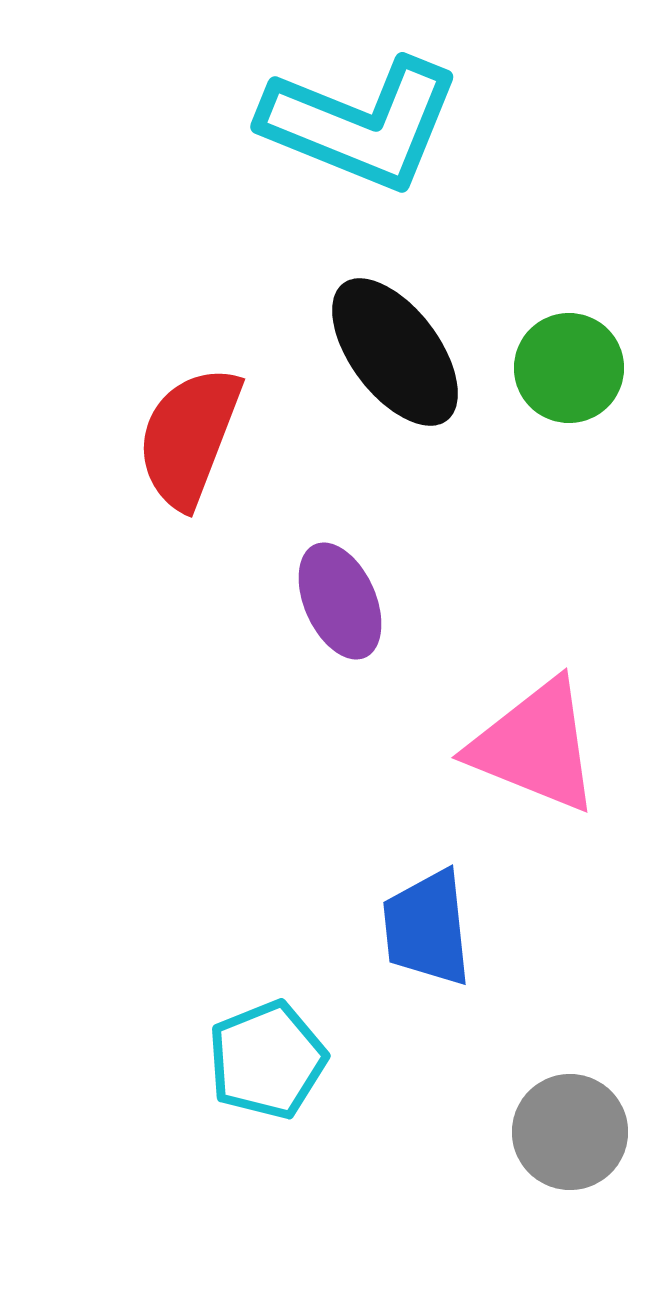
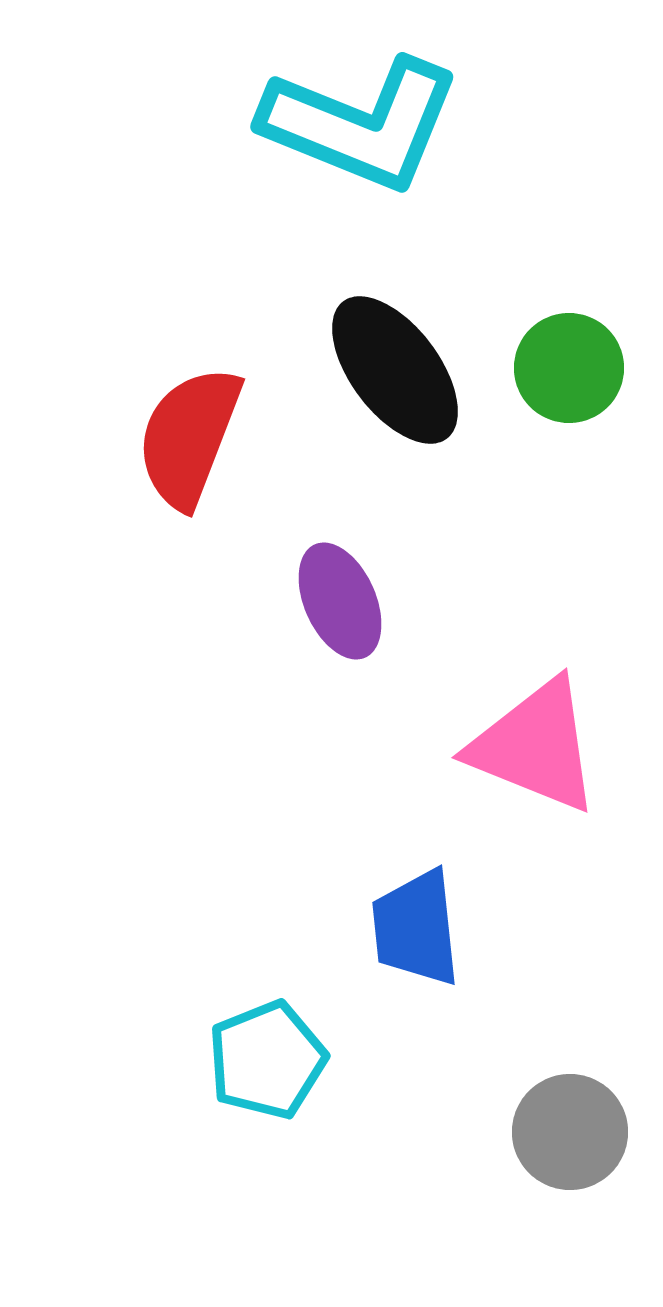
black ellipse: moved 18 px down
blue trapezoid: moved 11 px left
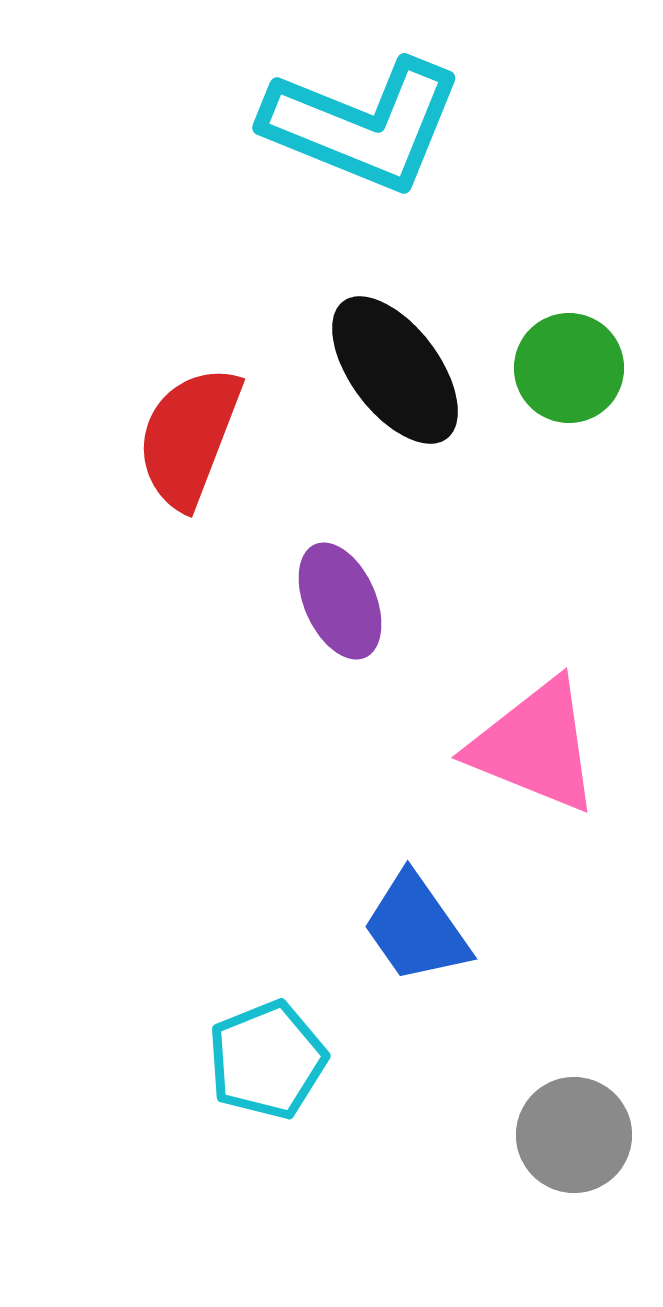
cyan L-shape: moved 2 px right, 1 px down
blue trapezoid: rotated 29 degrees counterclockwise
gray circle: moved 4 px right, 3 px down
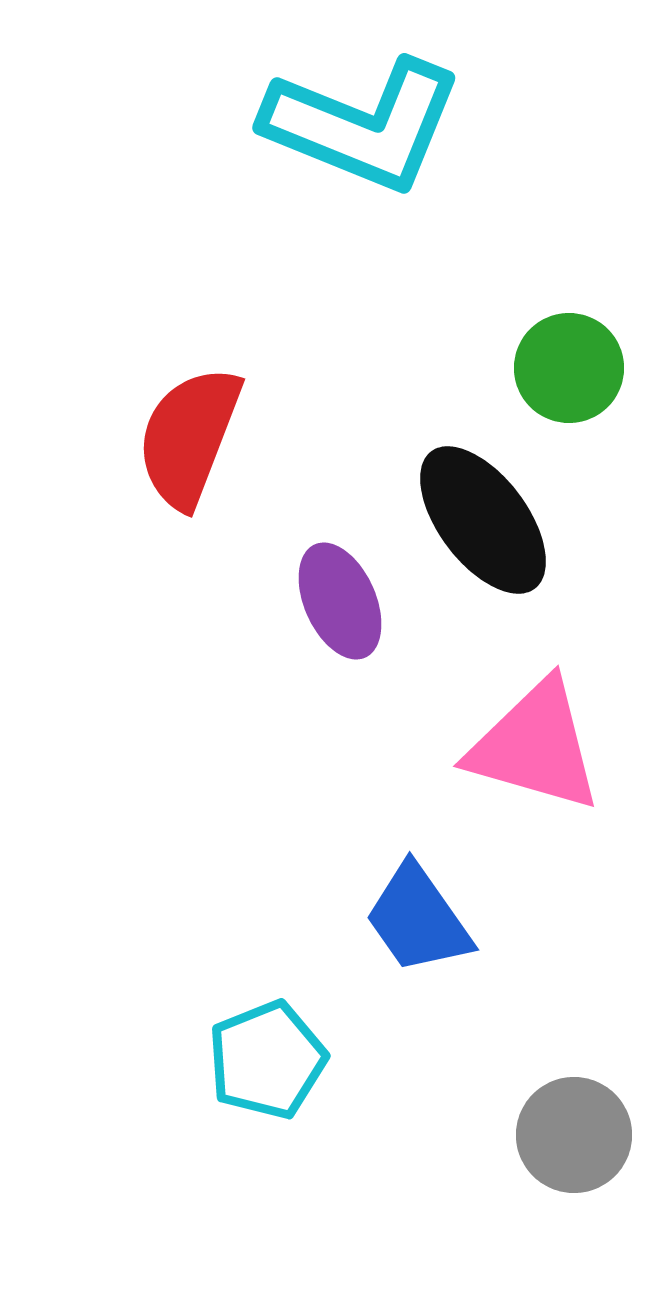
black ellipse: moved 88 px right, 150 px down
pink triangle: rotated 6 degrees counterclockwise
blue trapezoid: moved 2 px right, 9 px up
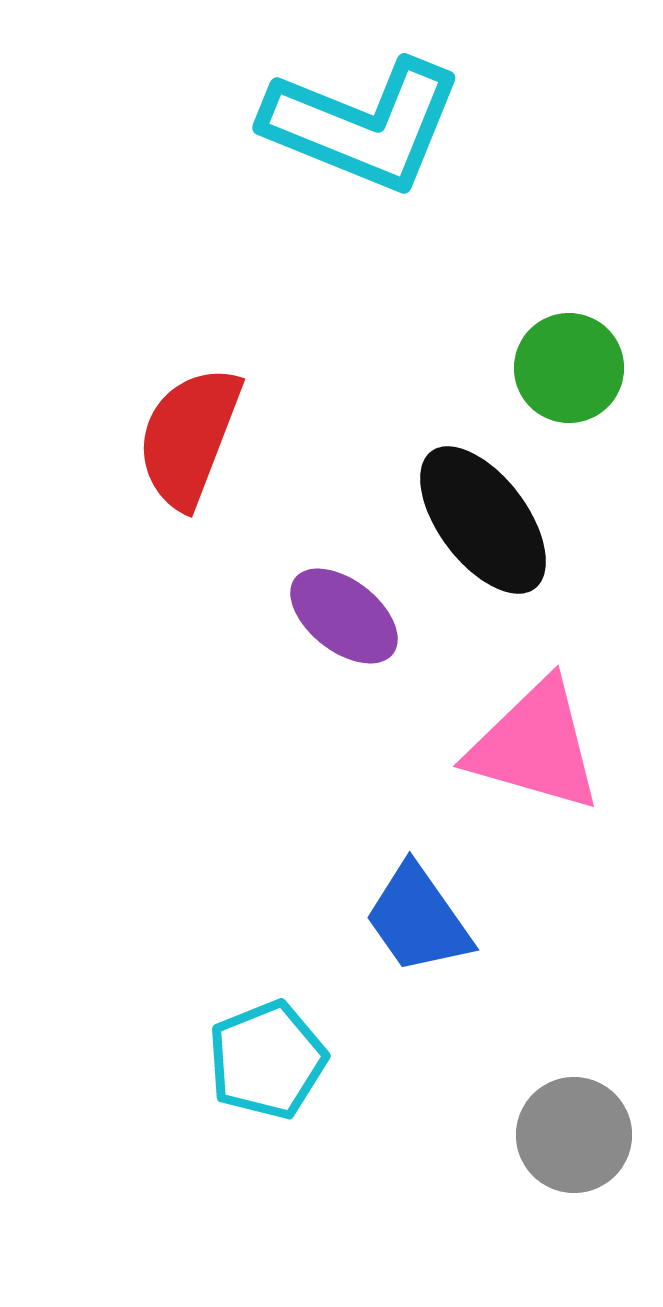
purple ellipse: moved 4 px right, 15 px down; rotated 28 degrees counterclockwise
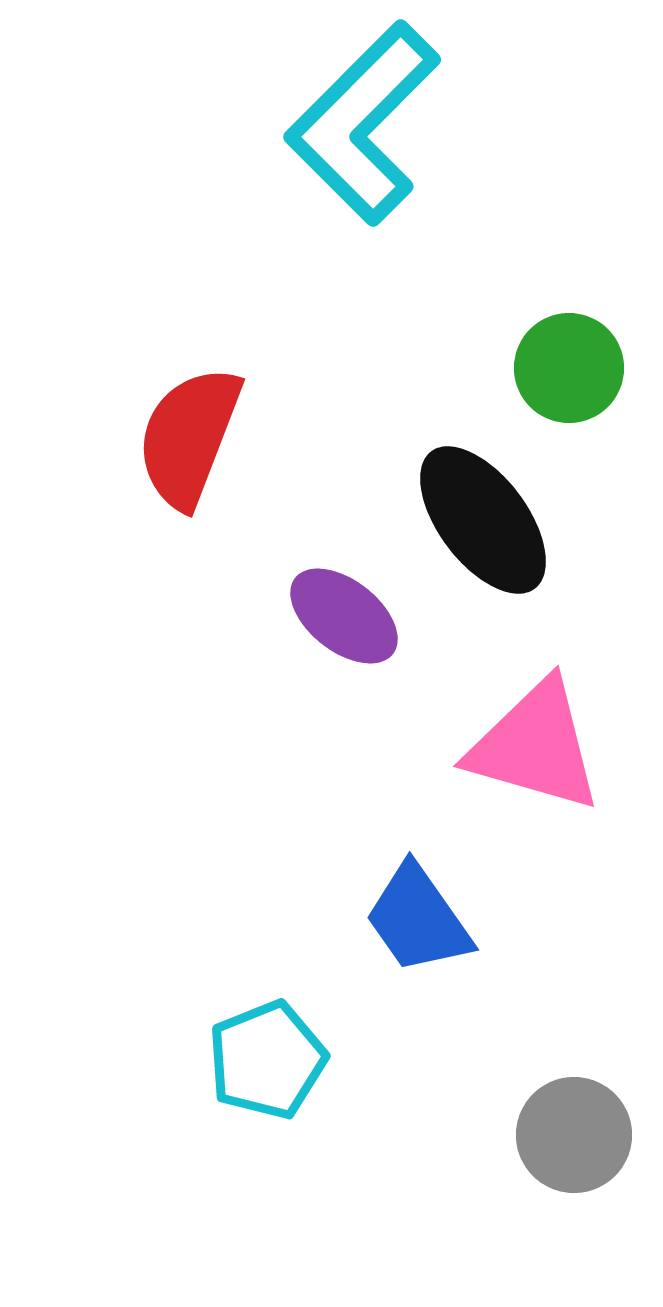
cyan L-shape: moved 2 px up; rotated 113 degrees clockwise
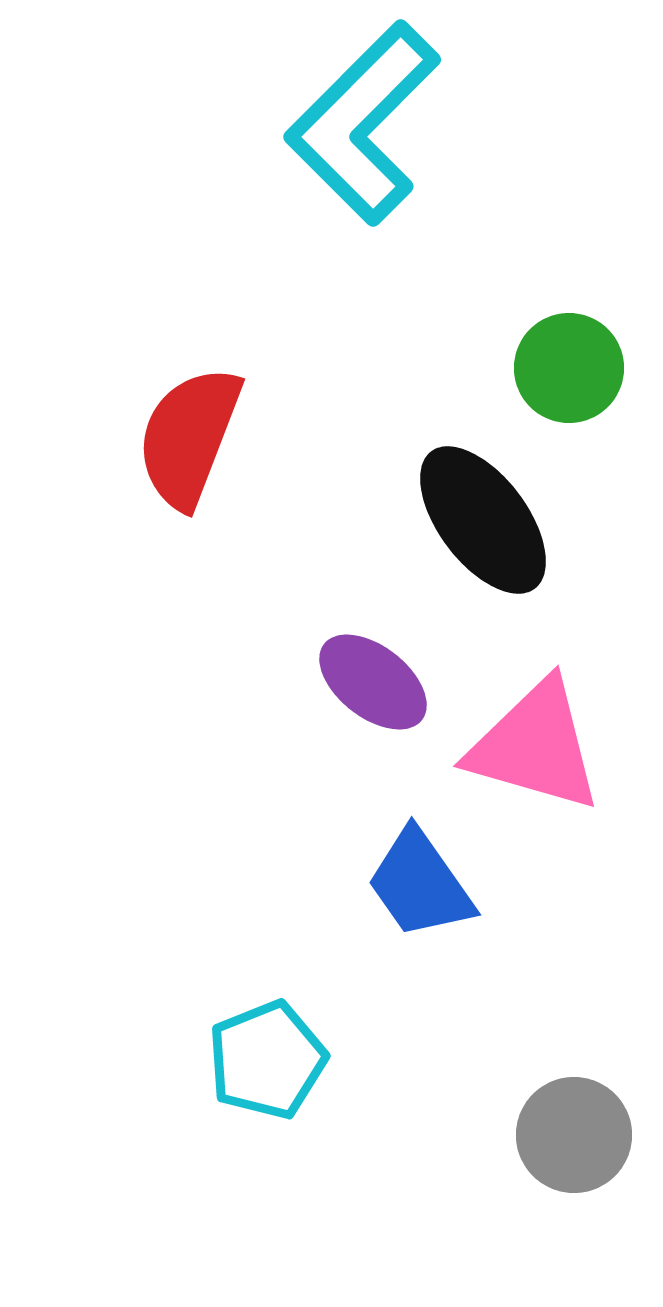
purple ellipse: moved 29 px right, 66 px down
blue trapezoid: moved 2 px right, 35 px up
